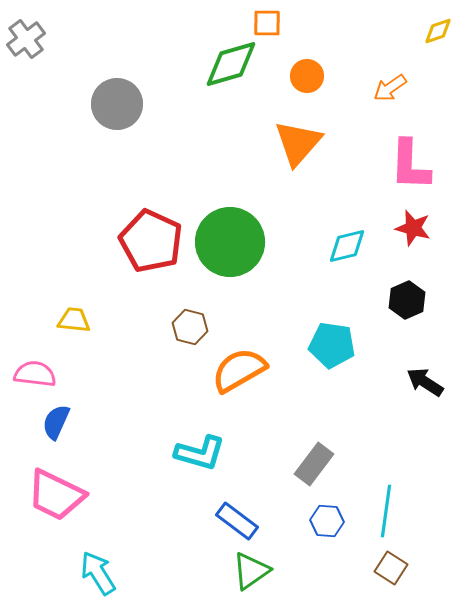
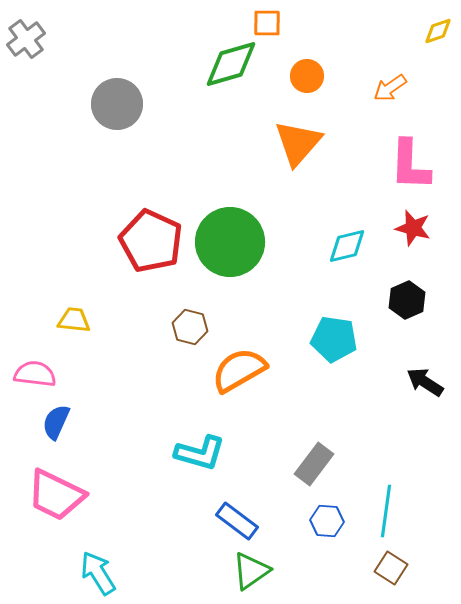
cyan pentagon: moved 2 px right, 6 px up
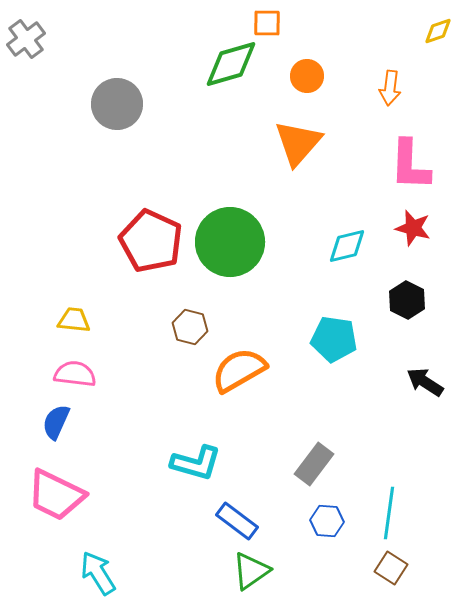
orange arrow: rotated 48 degrees counterclockwise
black hexagon: rotated 9 degrees counterclockwise
pink semicircle: moved 40 px right
cyan L-shape: moved 4 px left, 10 px down
cyan line: moved 3 px right, 2 px down
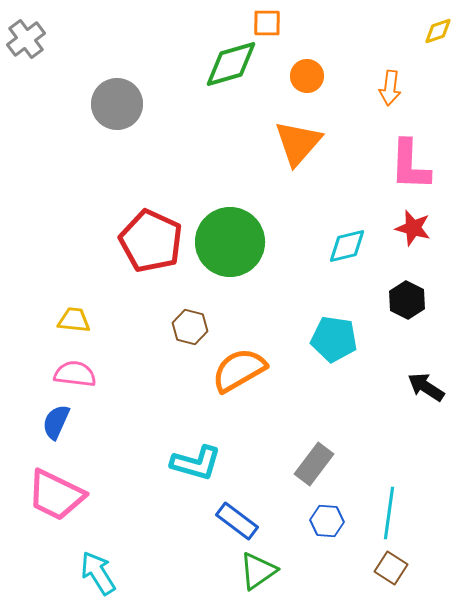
black arrow: moved 1 px right, 5 px down
green triangle: moved 7 px right
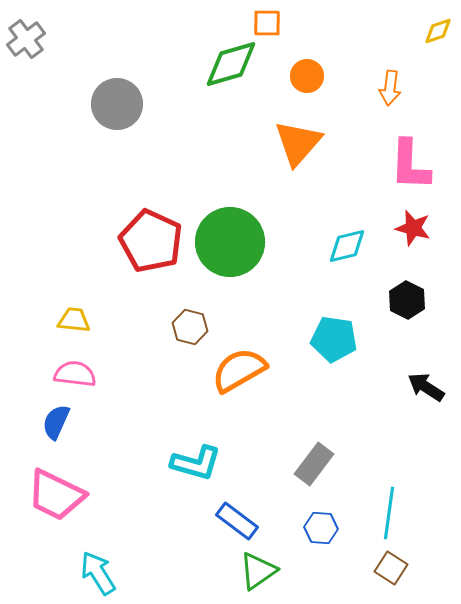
blue hexagon: moved 6 px left, 7 px down
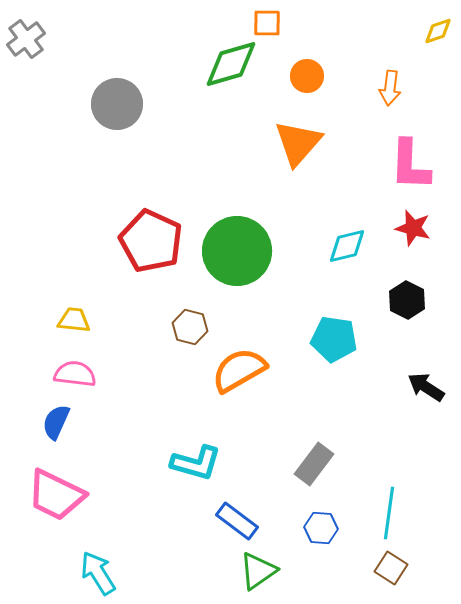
green circle: moved 7 px right, 9 px down
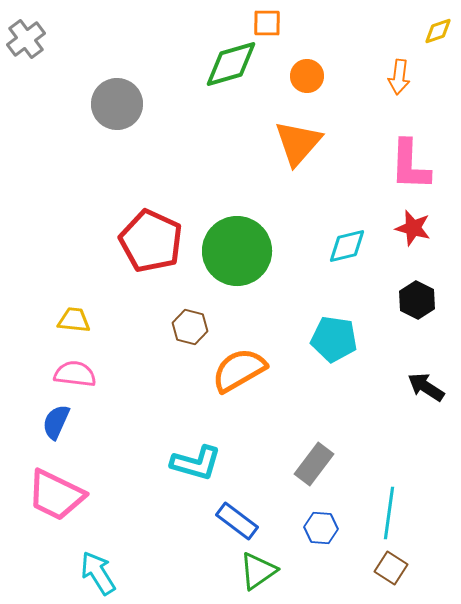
orange arrow: moved 9 px right, 11 px up
black hexagon: moved 10 px right
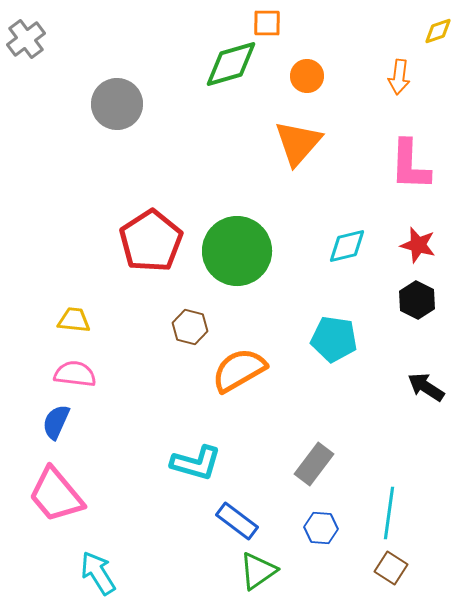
red star: moved 5 px right, 17 px down
red pentagon: rotated 14 degrees clockwise
pink trapezoid: rotated 24 degrees clockwise
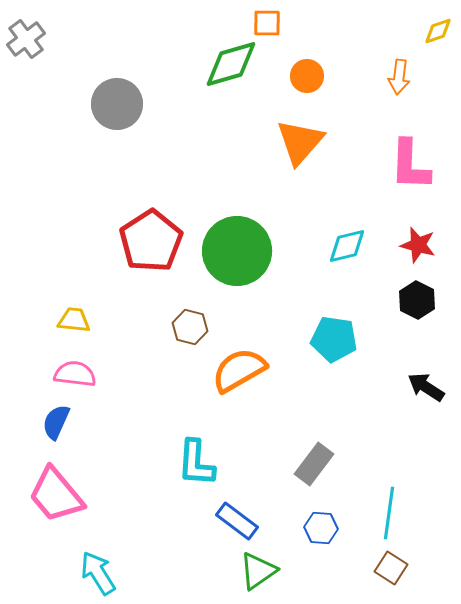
orange triangle: moved 2 px right, 1 px up
cyan L-shape: rotated 78 degrees clockwise
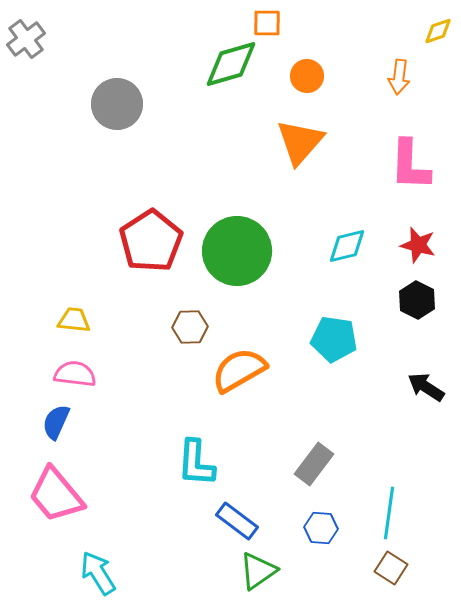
brown hexagon: rotated 16 degrees counterclockwise
